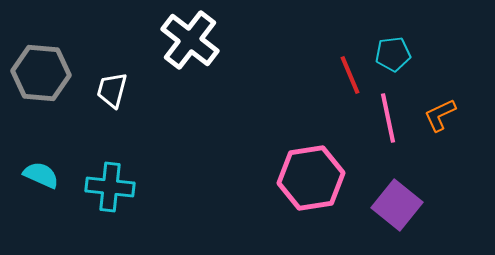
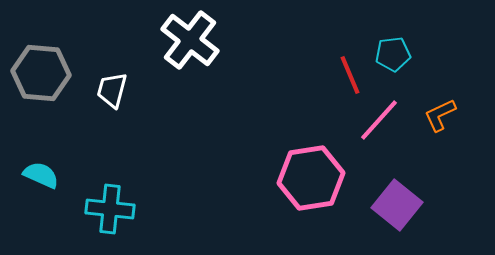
pink line: moved 9 px left, 2 px down; rotated 54 degrees clockwise
cyan cross: moved 22 px down
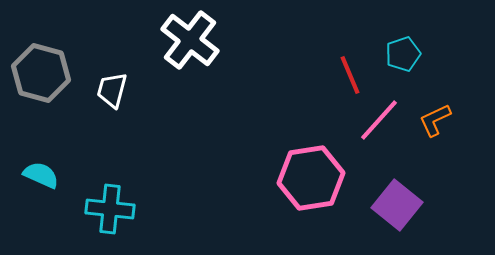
cyan pentagon: moved 10 px right; rotated 12 degrees counterclockwise
gray hexagon: rotated 10 degrees clockwise
orange L-shape: moved 5 px left, 5 px down
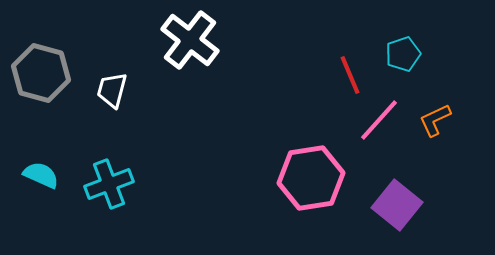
cyan cross: moved 1 px left, 25 px up; rotated 27 degrees counterclockwise
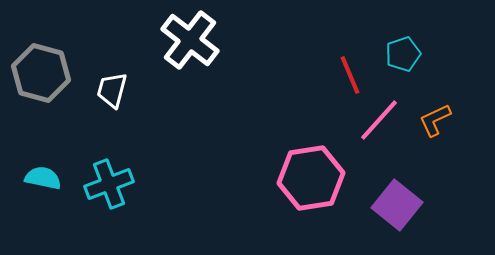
cyan semicircle: moved 2 px right, 3 px down; rotated 12 degrees counterclockwise
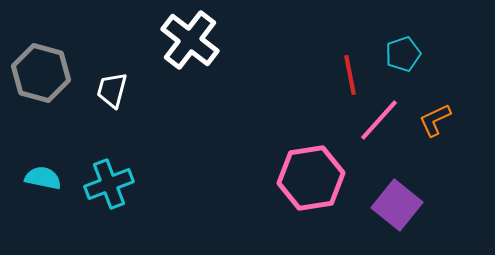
red line: rotated 12 degrees clockwise
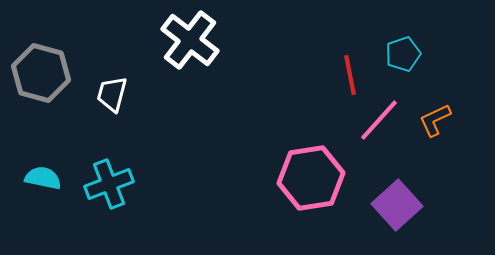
white trapezoid: moved 4 px down
purple square: rotated 9 degrees clockwise
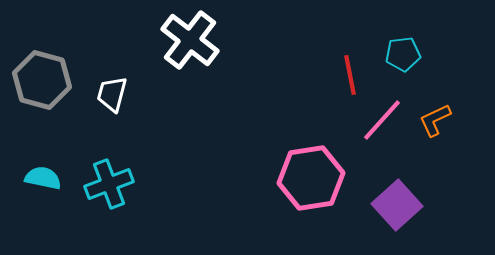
cyan pentagon: rotated 12 degrees clockwise
gray hexagon: moved 1 px right, 7 px down
pink line: moved 3 px right
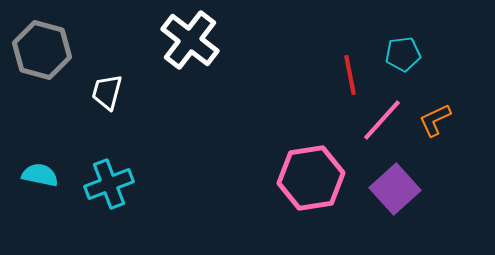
gray hexagon: moved 30 px up
white trapezoid: moved 5 px left, 2 px up
cyan semicircle: moved 3 px left, 3 px up
purple square: moved 2 px left, 16 px up
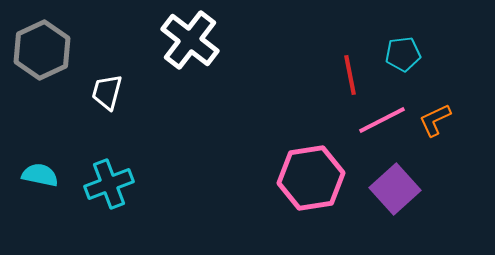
gray hexagon: rotated 20 degrees clockwise
pink line: rotated 21 degrees clockwise
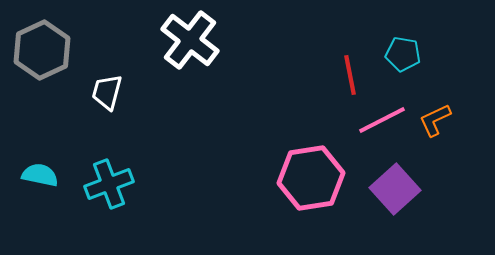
cyan pentagon: rotated 16 degrees clockwise
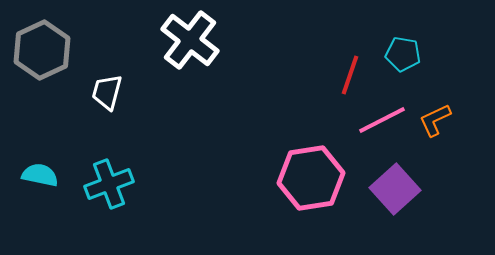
red line: rotated 30 degrees clockwise
